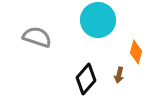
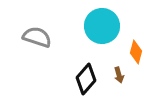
cyan circle: moved 4 px right, 6 px down
brown arrow: rotated 28 degrees counterclockwise
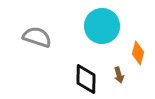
orange diamond: moved 2 px right, 1 px down
black diamond: rotated 40 degrees counterclockwise
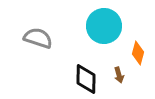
cyan circle: moved 2 px right
gray semicircle: moved 1 px right, 1 px down
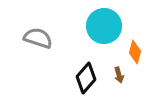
orange diamond: moved 3 px left, 1 px up
black diamond: moved 1 px up; rotated 40 degrees clockwise
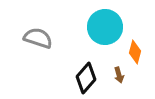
cyan circle: moved 1 px right, 1 px down
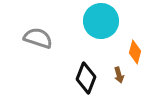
cyan circle: moved 4 px left, 6 px up
black diamond: rotated 20 degrees counterclockwise
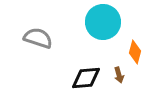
cyan circle: moved 2 px right, 1 px down
black diamond: rotated 64 degrees clockwise
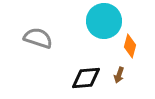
cyan circle: moved 1 px right, 1 px up
orange diamond: moved 5 px left, 6 px up
brown arrow: rotated 35 degrees clockwise
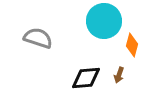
orange diamond: moved 2 px right, 1 px up
